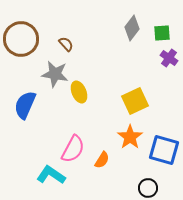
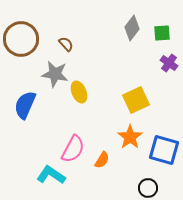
purple cross: moved 5 px down
yellow square: moved 1 px right, 1 px up
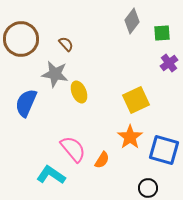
gray diamond: moved 7 px up
purple cross: rotated 18 degrees clockwise
blue semicircle: moved 1 px right, 2 px up
pink semicircle: rotated 68 degrees counterclockwise
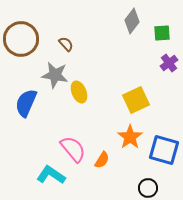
gray star: moved 1 px down
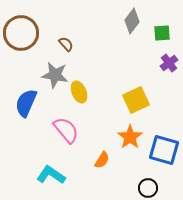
brown circle: moved 6 px up
pink semicircle: moved 7 px left, 19 px up
